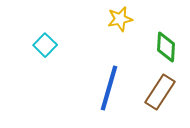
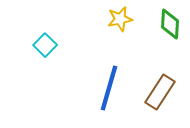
green diamond: moved 4 px right, 23 px up
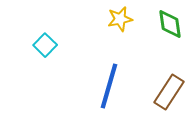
green diamond: rotated 12 degrees counterclockwise
blue line: moved 2 px up
brown rectangle: moved 9 px right
